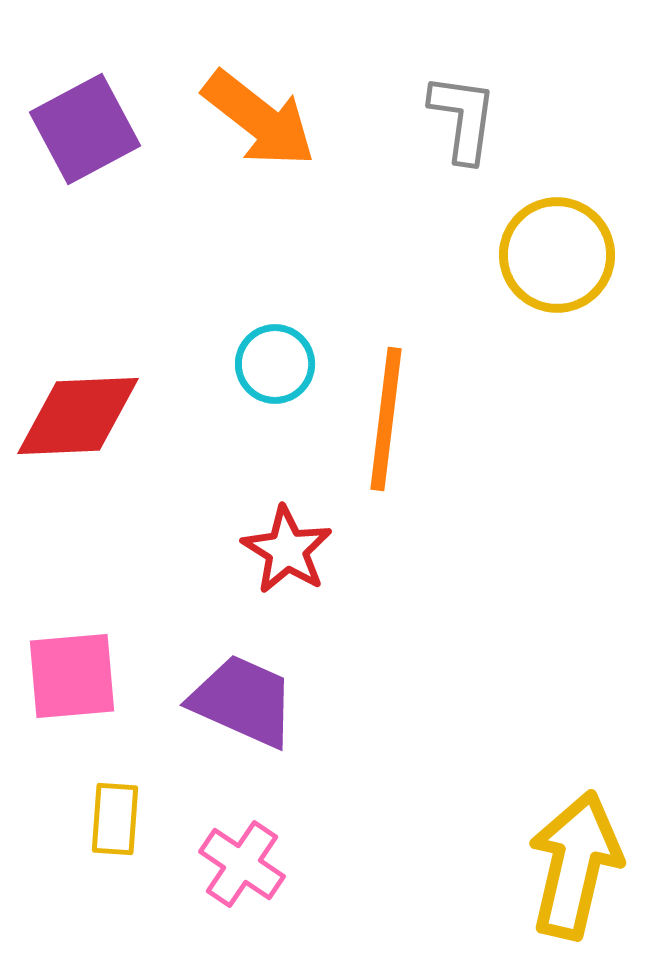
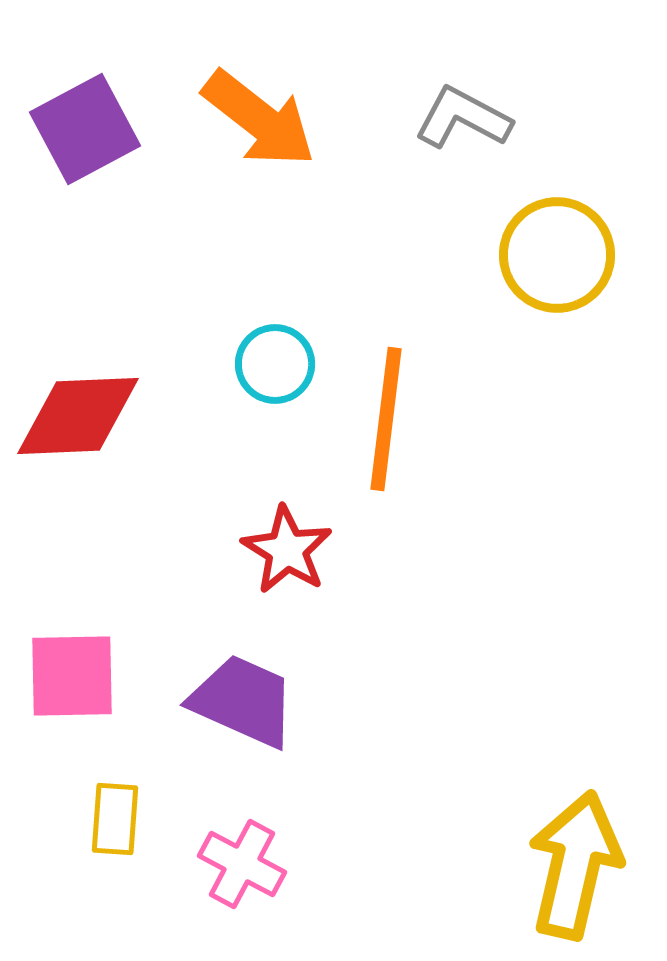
gray L-shape: rotated 70 degrees counterclockwise
pink square: rotated 4 degrees clockwise
pink cross: rotated 6 degrees counterclockwise
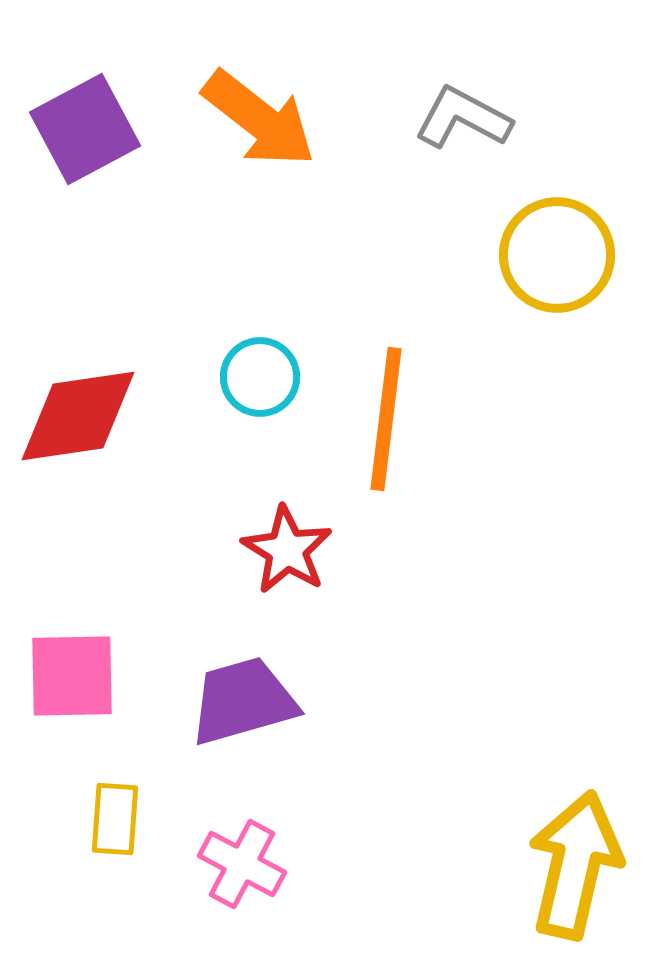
cyan circle: moved 15 px left, 13 px down
red diamond: rotated 6 degrees counterclockwise
purple trapezoid: rotated 40 degrees counterclockwise
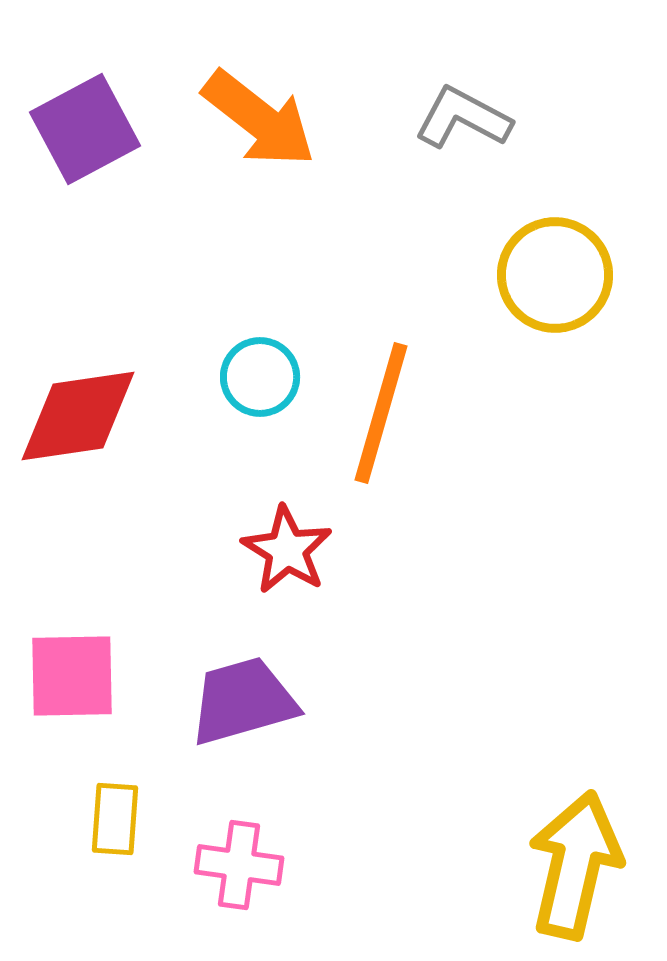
yellow circle: moved 2 px left, 20 px down
orange line: moved 5 px left, 6 px up; rotated 9 degrees clockwise
pink cross: moved 3 px left, 1 px down; rotated 20 degrees counterclockwise
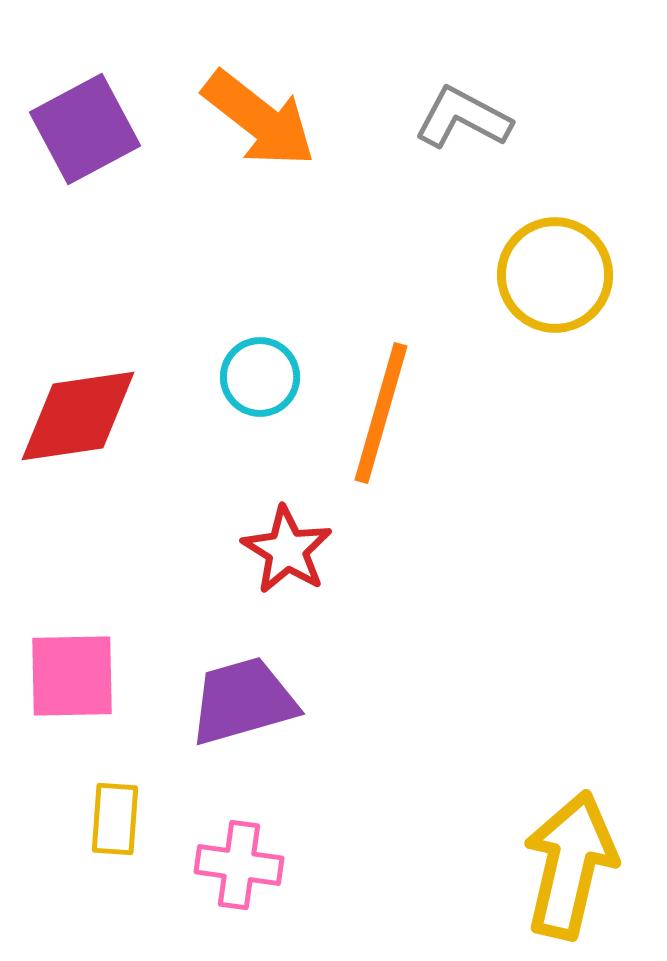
yellow arrow: moved 5 px left
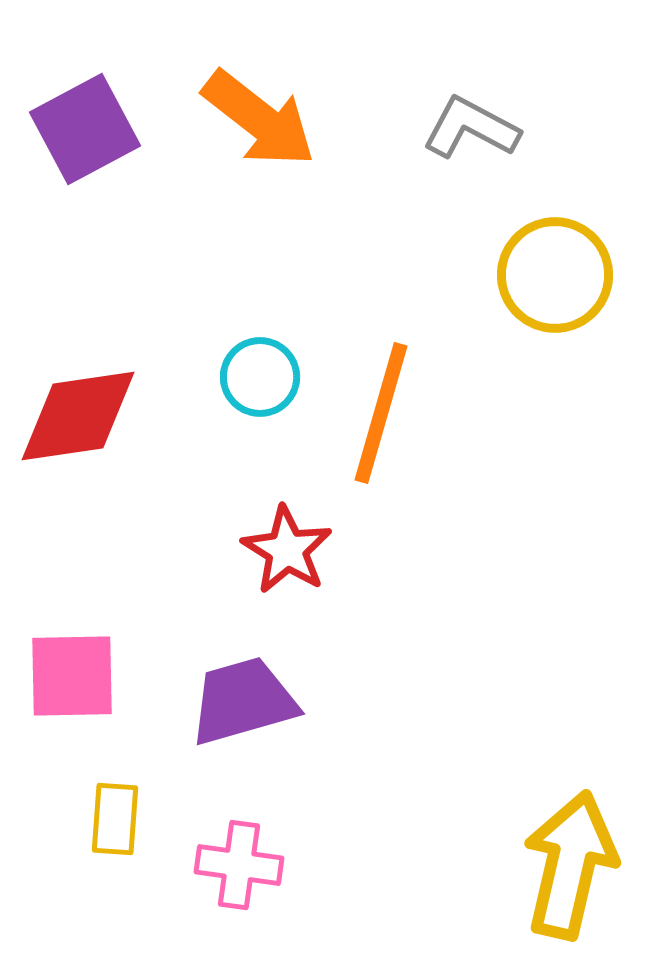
gray L-shape: moved 8 px right, 10 px down
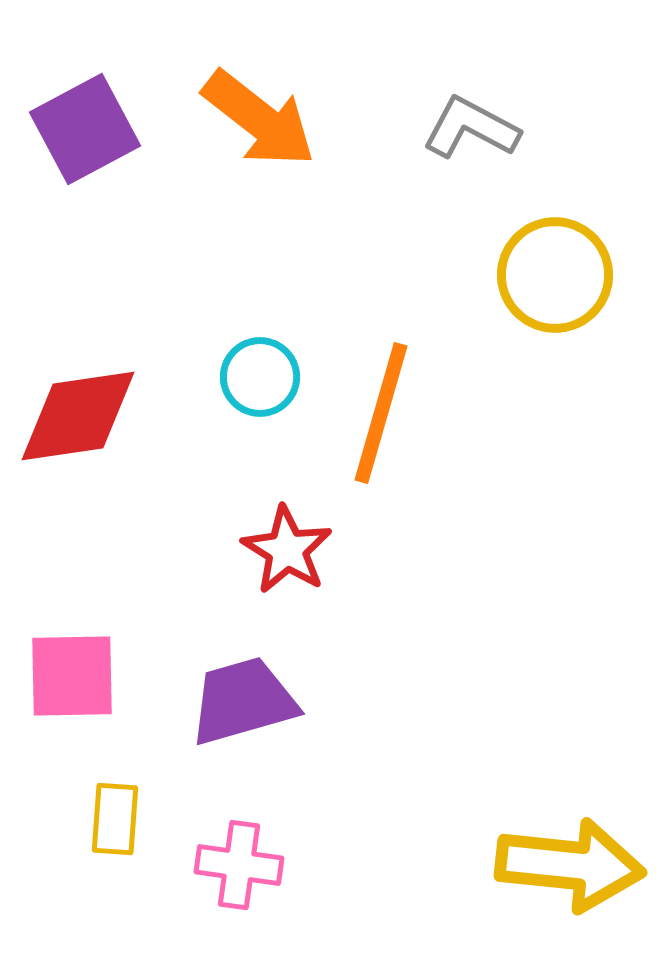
yellow arrow: rotated 83 degrees clockwise
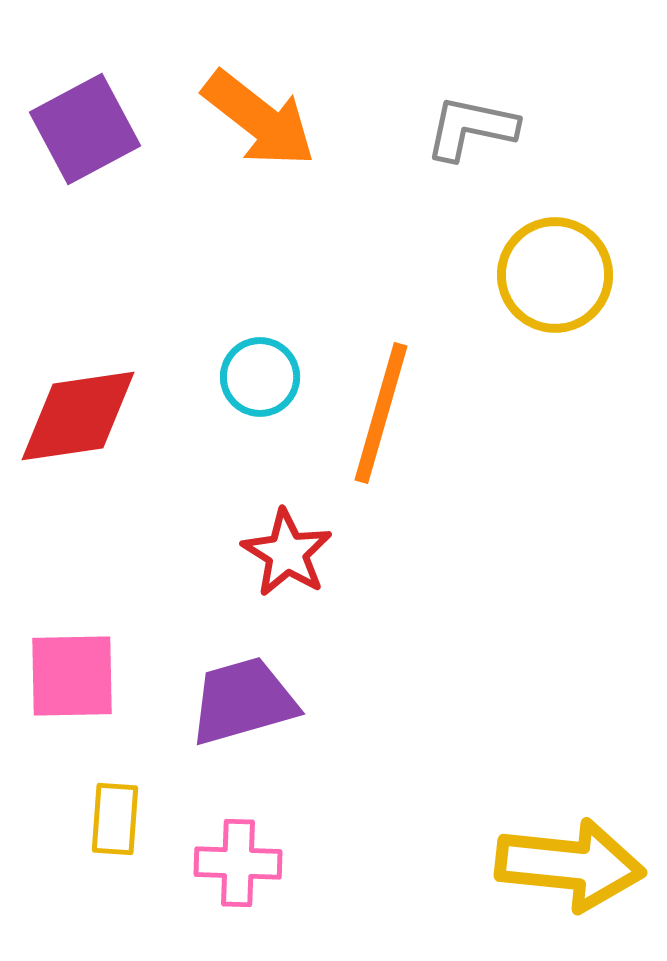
gray L-shape: rotated 16 degrees counterclockwise
red star: moved 3 px down
pink cross: moved 1 px left, 2 px up; rotated 6 degrees counterclockwise
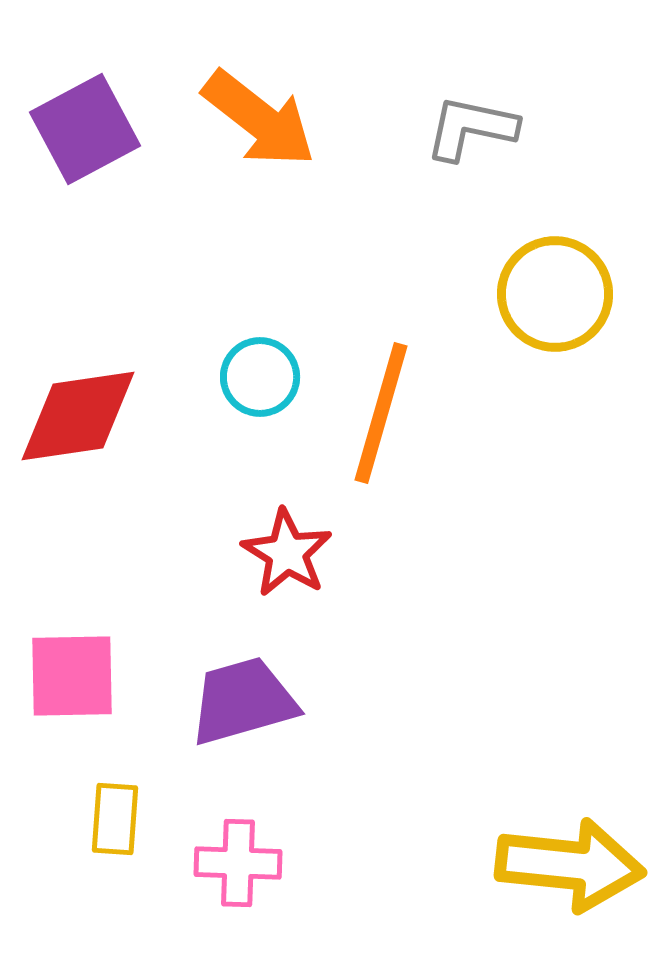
yellow circle: moved 19 px down
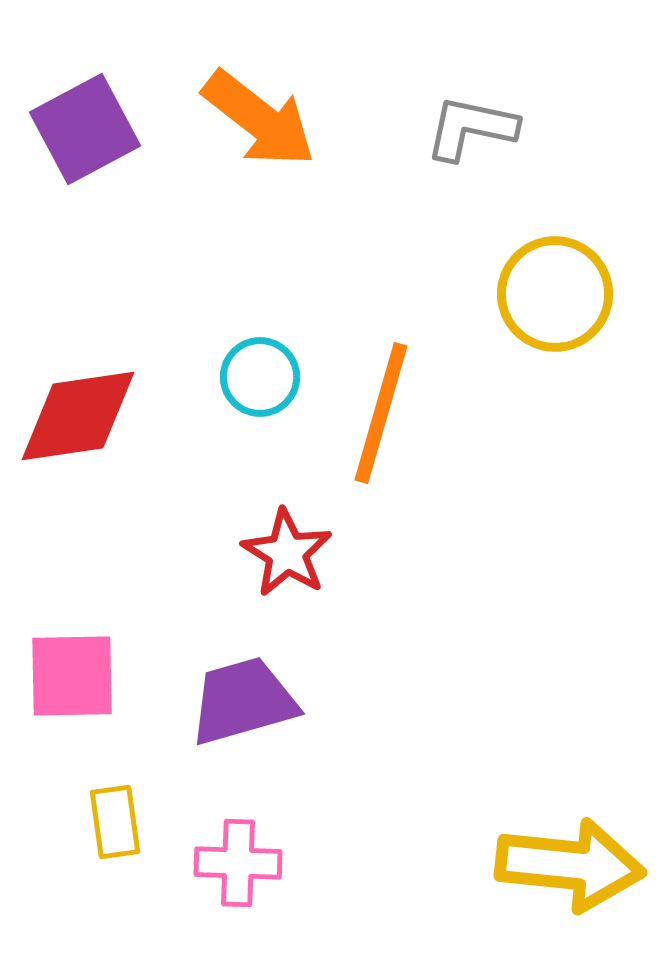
yellow rectangle: moved 3 px down; rotated 12 degrees counterclockwise
